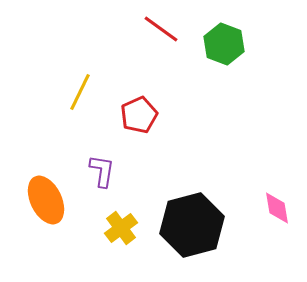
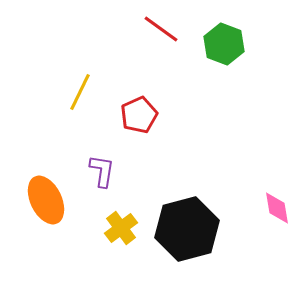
black hexagon: moved 5 px left, 4 px down
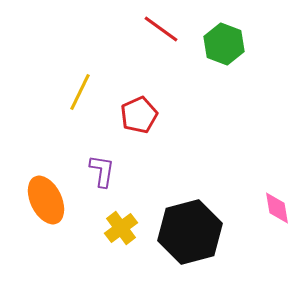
black hexagon: moved 3 px right, 3 px down
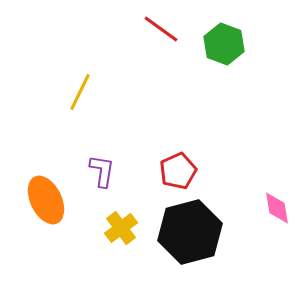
red pentagon: moved 39 px right, 56 px down
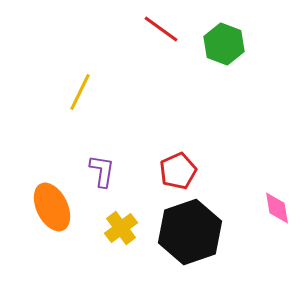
orange ellipse: moved 6 px right, 7 px down
black hexagon: rotated 4 degrees counterclockwise
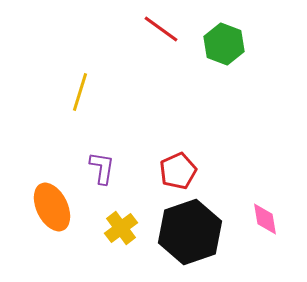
yellow line: rotated 9 degrees counterclockwise
purple L-shape: moved 3 px up
pink diamond: moved 12 px left, 11 px down
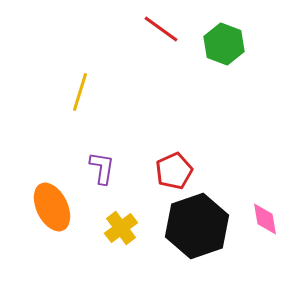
red pentagon: moved 4 px left
black hexagon: moved 7 px right, 6 px up
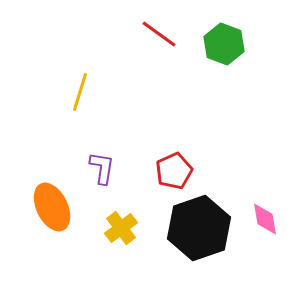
red line: moved 2 px left, 5 px down
black hexagon: moved 2 px right, 2 px down
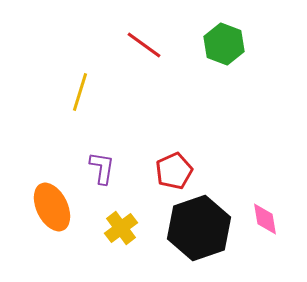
red line: moved 15 px left, 11 px down
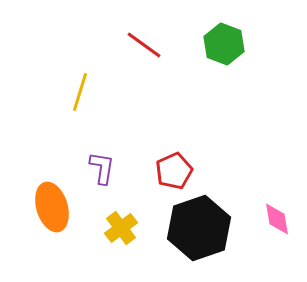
orange ellipse: rotated 9 degrees clockwise
pink diamond: moved 12 px right
